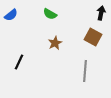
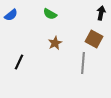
brown square: moved 1 px right, 2 px down
gray line: moved 2 px left, 8 px up
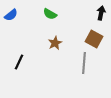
gray line: moved 1 px right
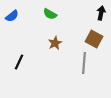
blue semicircle: moved 1 px right, 1 px down
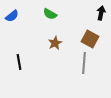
brown square: moved 4 px left
black line: rotated 35 degrees counterclockwise
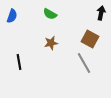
blue semicircle: rotated 32 degrees counterclockwise
brown star: moved 4 px left; rotated 16 degrees clockwise
gray line: rotated 35 degrees counterclockwise
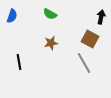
black arrow: moved 4 px down
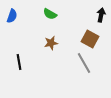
black arrow: moved 2 px up
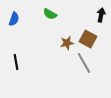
blue semicircle: moved 2 px right, 3 px down
brown square: moved 2 px left
brown star: moved 16 px right
black line: moved 3 px left
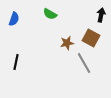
brown square: moved 3 px right, 1 px up
black line: rotated 21 degrees clockwise
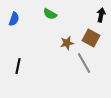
black line: moved 2 px right, 4 px down
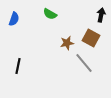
gray line: rotated 10 degrees counterclockwise
